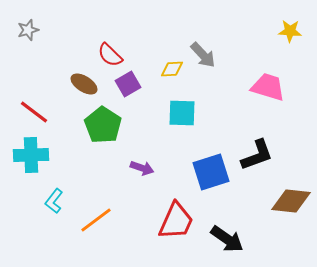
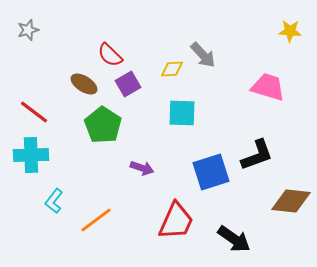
black arrow: moved 7 px right
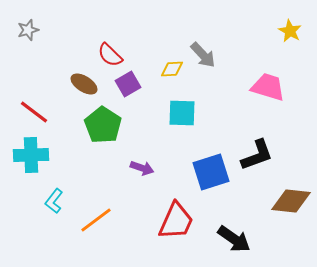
yellow star: rotated 25 degrees clockwise
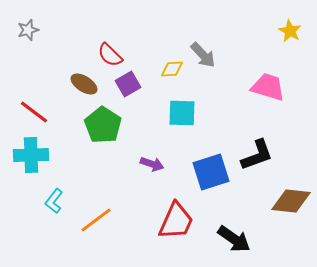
purple arrow: moved 10 px right, 4 px up
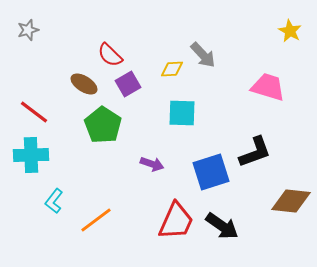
black L-shape: moved 2 px left, 3 px up
black arrow: moved 12 px left, 13 px up
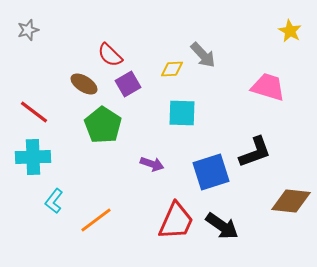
cyan cross: moved 2 px right, 2 px down
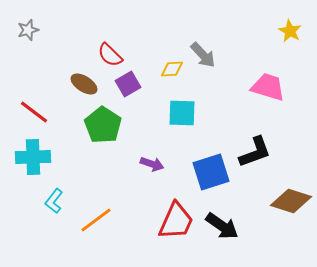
brown diamond: rotated 12 degrees clockwise
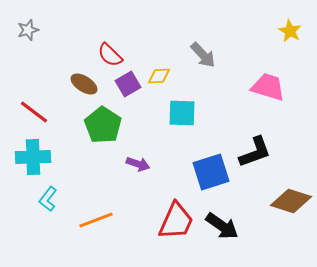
yellow diamond: moved 13 px left, 7 px down
purple arrow: moved 14 px left
cyan L-shape: moved 6 px left, 2 px up
orange line: rotated 16 degrees clockwise
